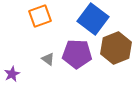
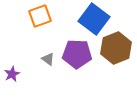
blue square: moved 1 px right
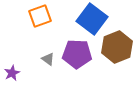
blue square: moved 2 px left
brown hexagon: moved 1 px right, 1 px up
purple star: moved 1 px up
